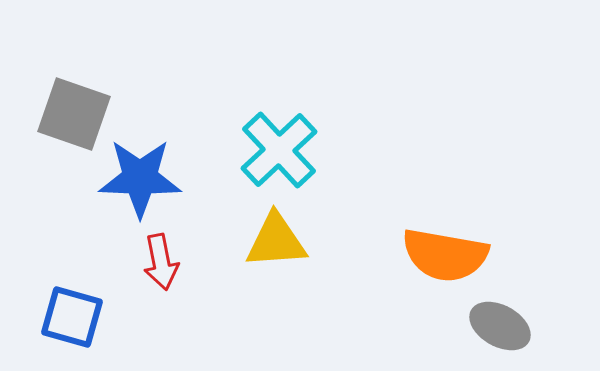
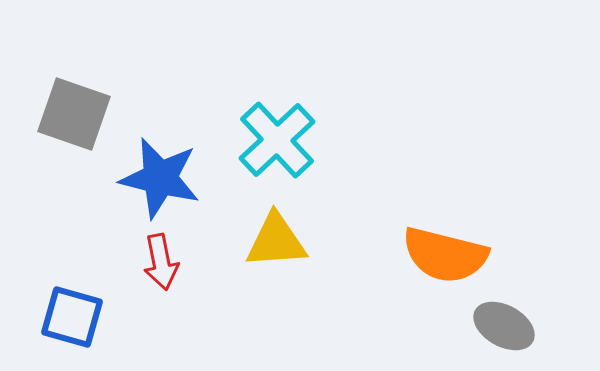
cyan cross: moved 2 px left, 10 px up
blue star: moved 20 px right; rotated 12 degrees clockwise
orange semicircle: rotated 4 degrees clockwise
gray ellipse: moved 4 px right
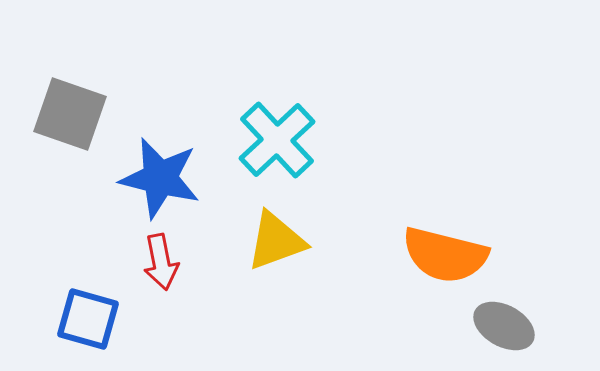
gray square: moved 4 px left
yellow triangle: rotated 16 degrees counterclockwise
blue square: moved 16 px right, 2 px down
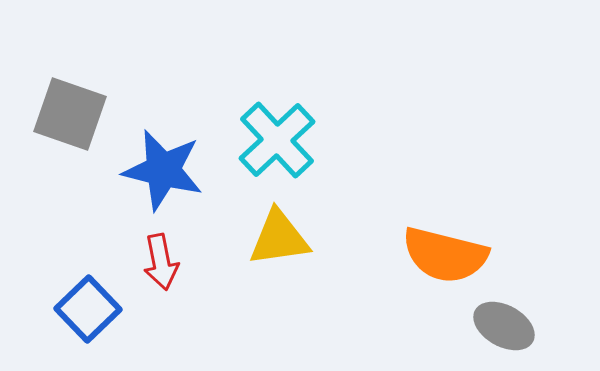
blue star: moved 3 px right, 8 px up
yellow triangle: moved 3 px right, 3 px up; rotated 12 degrees clockwise
blue square: moved 10 px up; rotated 30 degrees clockwise
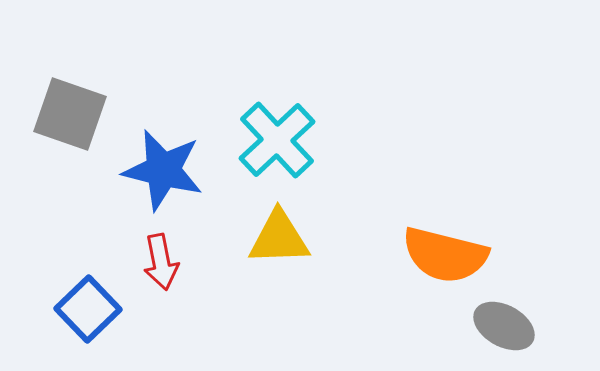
yellow triangle: rotated 6 degrees clockwise
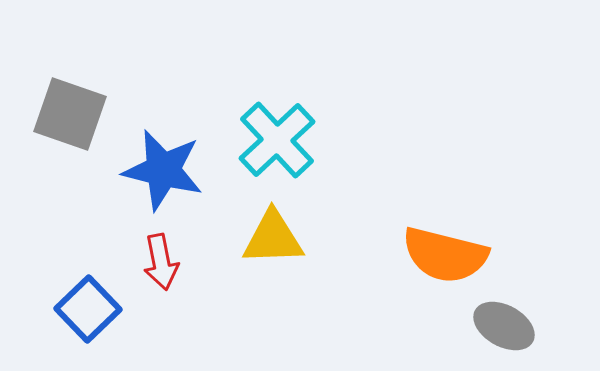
yellow triangle: moved 6 px left
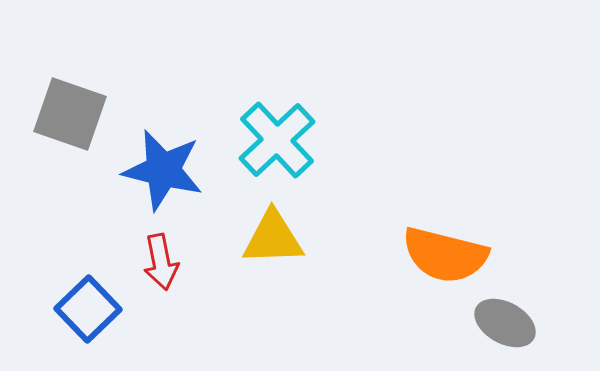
gray ellipse: moved 1 px right, 3 px up
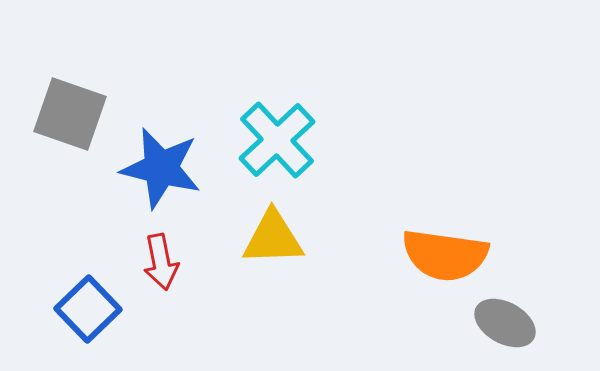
blue star: moved 2 px left, 2 px up
orange semicircle: rotated 6 degrees counterclockwise
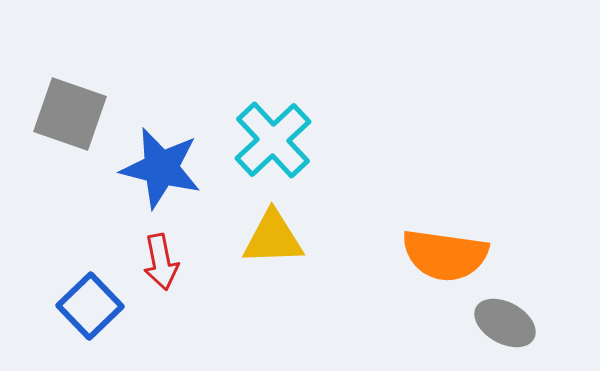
cyan cross: moved 4 px left
blue square: moved 2 px right, 3 px up
